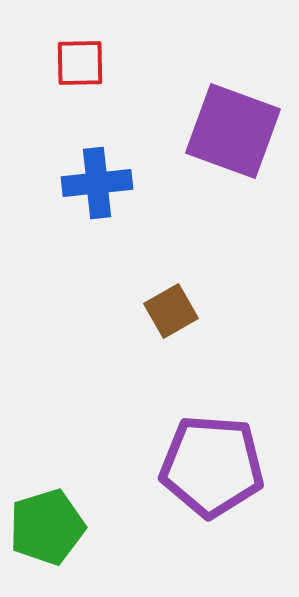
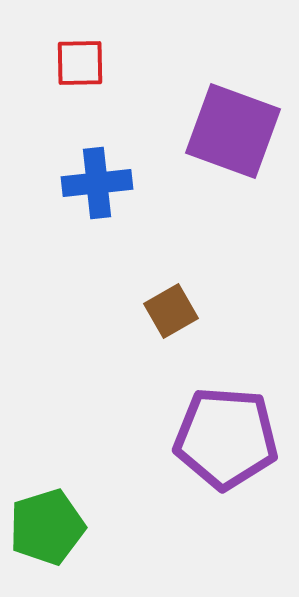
purple pentagon: moved 14 px right, 28 px up
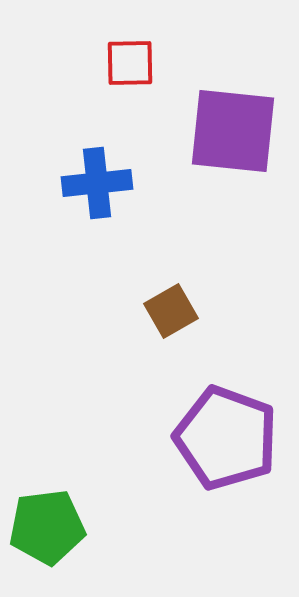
red square: moved 50 px right
purple square: rotated 14 degrees counterclockwise
purple pentagon: rotated 16 degrees clockwise
green pentagon: rotated 10 degrees clockwise
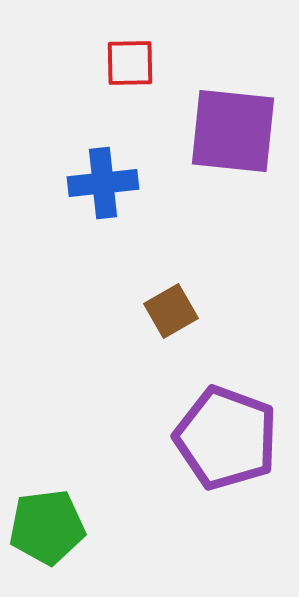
blue cross: moved 6 px right
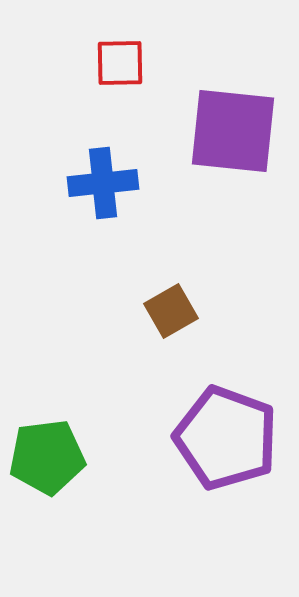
red square: moved 10 px left
green pentagon: moved 70 px up
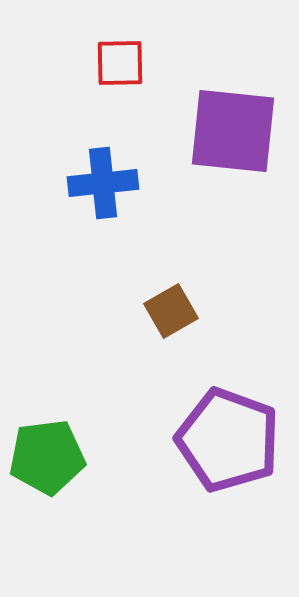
purple pentagon: moved 2 px right, 2 px down
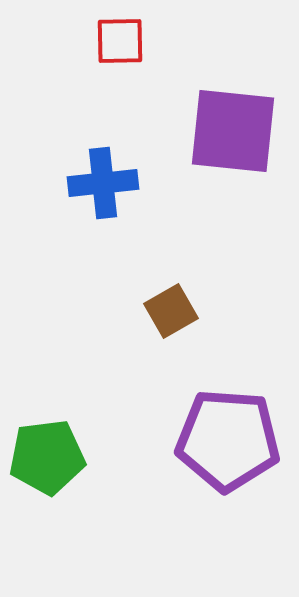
red square: moved 22 px up
purple pentagon: rotated 16 degrees counterclockwise
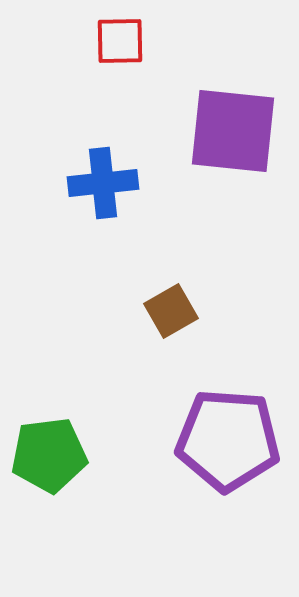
green pentagon: moved 2 px right, 2 px up
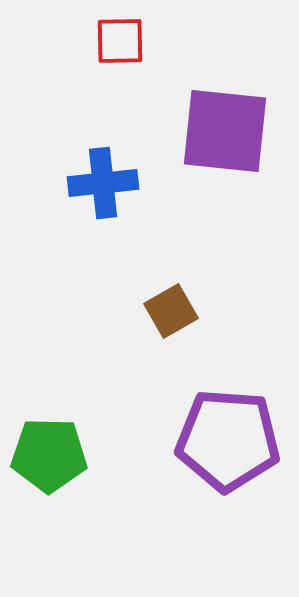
purple square: moved 8 px left
green pentagon: rotated 8 degrees clockwise
